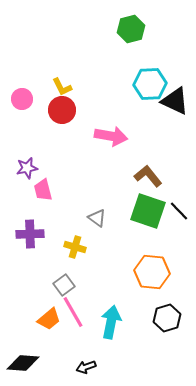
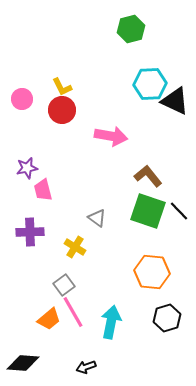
purple cross: moved 2 px up
yellow cross: rotated 15 degrees clockwise
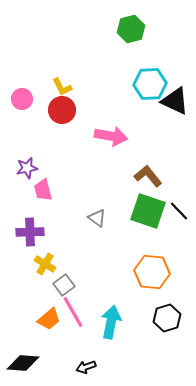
yellow cross: moved 30 px left, 17 px down
